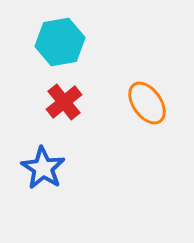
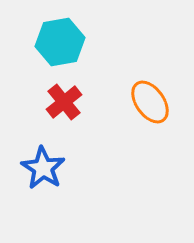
orange ellipse: moved 3 px right, 1 px up
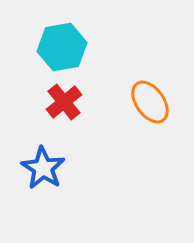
cyan hexagon: moved 2 px right, 5 px down
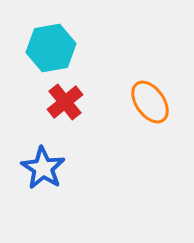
cyan hexagon: moved 11 px left, 1 px down
red cross: moved 1 px right
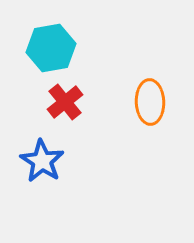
orange ellipse: rotated 33 degrees clockwise
blue star: moved 1 px left, 7 px up
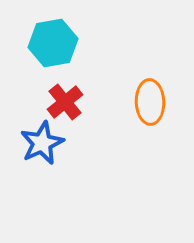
cyan hexagon: moved 2 px right, 5 px up
blue star: moved 18 px up; rotated 15 degrees clockwise
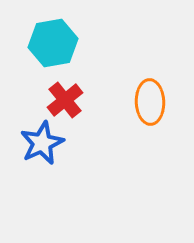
red cross: moved 2 px up
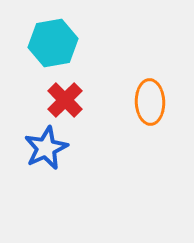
red cross: rotated 6 degrees counterclockwise
blue star: moved 4 px right, 5 px down
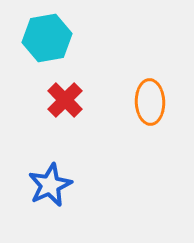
cyan hexagon: moved 6 px left, 5 px up
blue star: moved 4 px right, 37 px down
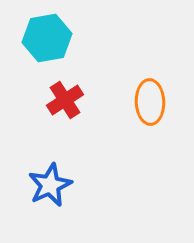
red cross: rotated 12 degrees clockwise
